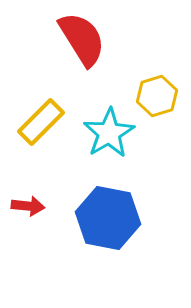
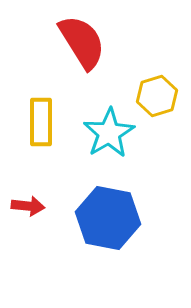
red semicircle: moved 3 px down
yellow rectangle: rotated 45 degrees counterclockwise
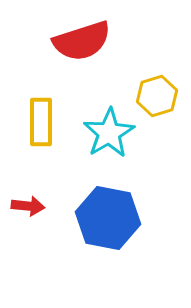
red semicircle: moved 1 px up; rotated 104 degrees clockwise
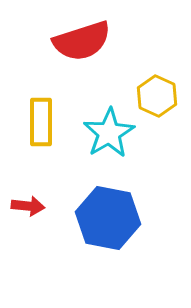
yellow hexagon: rotated 18 degrees counterclockwise
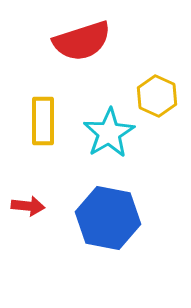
yellow rectangle: moved 2 px right, 1 px up
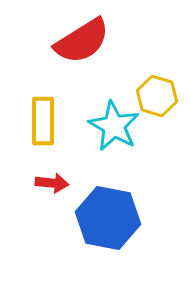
red semicircle: rotated 14 degrees counterclockwise
yellow hexagon: rotated 9 degrees counterclockwise
cyan star: moved 5 px right, 7 px up; rotated 12 degrees counterclockwise
red arrow: moved 24 px right, 23 px up
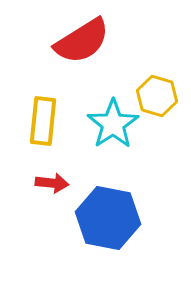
yellow rectangle: rotated 6 degrees clockwise
cyan star: moved 1 px left, 2 px up; rotated 9 degrees clockwise
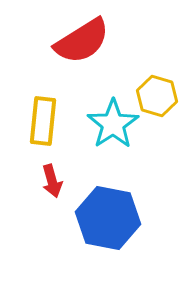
red arrow: moved 2 px up; rotated 68 degrees clockwise
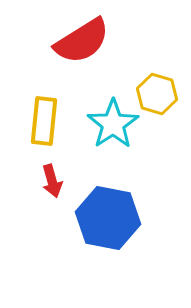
yellow hexagon: moved 2 px up
yellow rectangle: moved 1 px right
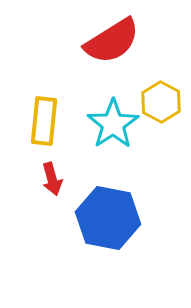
red semicircle: moved 30 px right
yellow hexagon: moved 4 px right, 8 px down; rotated 12 degrees clockwise
red arrow: moved 2 px up
